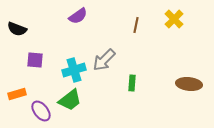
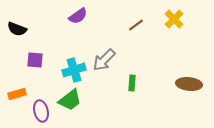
brown line: rotated 42 degrees clockwise
purple ellipse: rotated 25 degrees clockwise
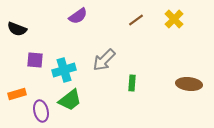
brown line: moved 5 px up
cyan cross: moved 10 px left
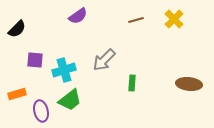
brown line: rotated 21 degrees clockwise
black semicircle: rotated 66 degrees counterclockwise
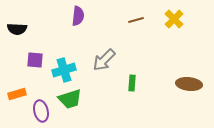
purple semicircle: rotated 48 degrees counterclockwise
black semicircle: rotated 48 degrees clockwise
green trapezoid: moved 1 px up; rotated 20 degrees clockwise
